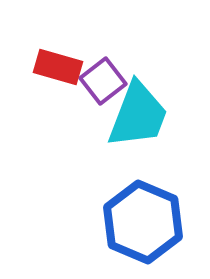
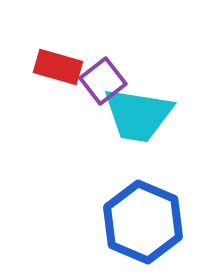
cyan trapezoid: rotated 78 degrees clockwise
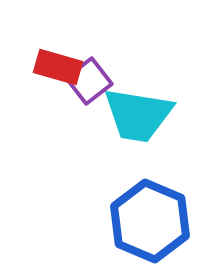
purple square: moved 14 px left
blue hexagon: moved 7 px right, 1 px up
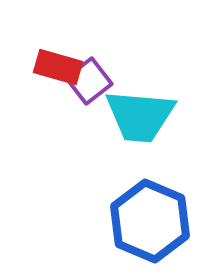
cyan trapezoid: moved 2 px right, 1 px down; rotated 4 degrees counterclockwise
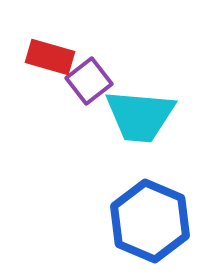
red rectangle: moved 8 px left, 10 px up
